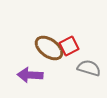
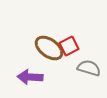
purple arrow: moved 2 px down
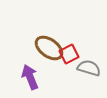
red square: moved 8 px down
purple arrow: rotated 65 degrees clockwise
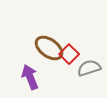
red square: rotated 18 degrees counterclockwise
gray semicircle: rotated 35 degrees counterclockwise
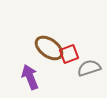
red square: rotated 24 degrees clockwise
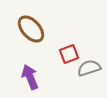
brown ellipse: moved 18 px left, 19 px up; rotated 12 degrees clockwise
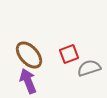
brown ellipse: moved 2 px left, 26 px down
purple arrow: moved 2 px left, 4 px down
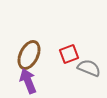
brown ellipse: rotated 68 degrees clockwise
gray semicircle: rotated 40 degrees clockwise
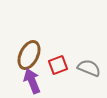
red square: moved 11 px left, 11 px down
purple arrow: moved 4 px right
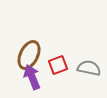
gray semicircle: rotated 10 degrees counterclockwise
purple arrow: moved 4 px up
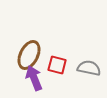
red square: moved 1 px left; rotated 36 degrees clockwise
purple arrow: moved 2 px right, 1 px down
